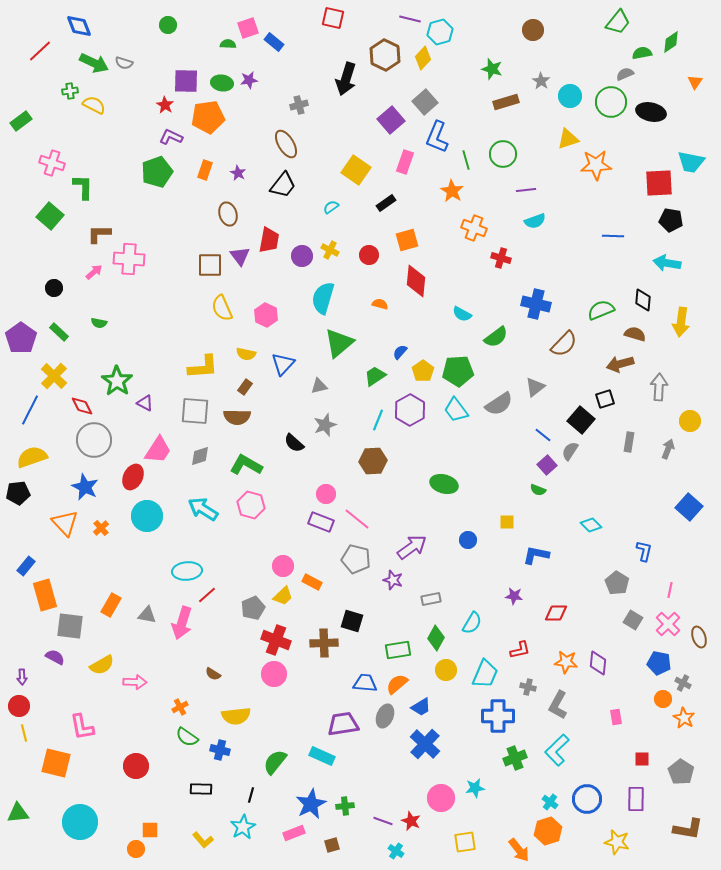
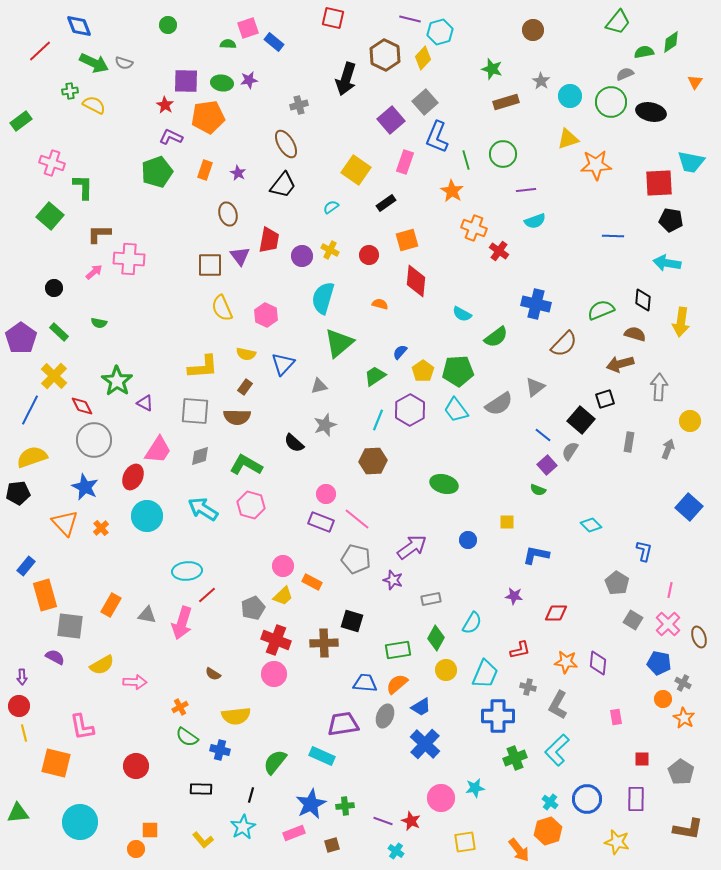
green semicircle at (642, 53): moved 2 px right, 1 px up
red cross at (501, 258): moved 2 px left, 7 px up; rotated 18 degrees clockwise
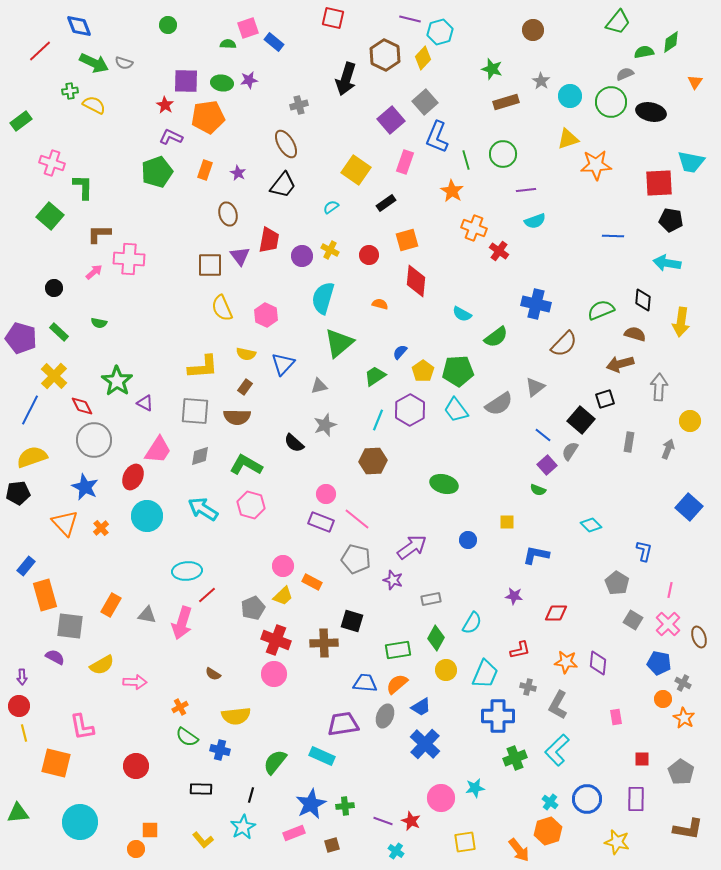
purple pentagon at (21, 338): rotated 20 degrees counterclockwise
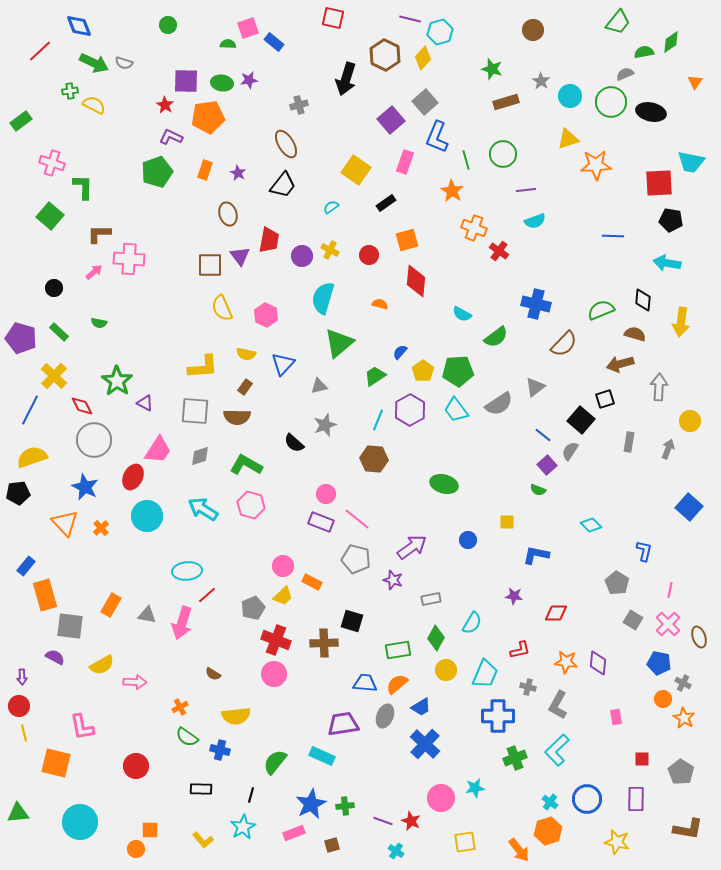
brown hexagon at (373, 461): moved 1 px right, 2 px up; rotated 8 degrees clockwise
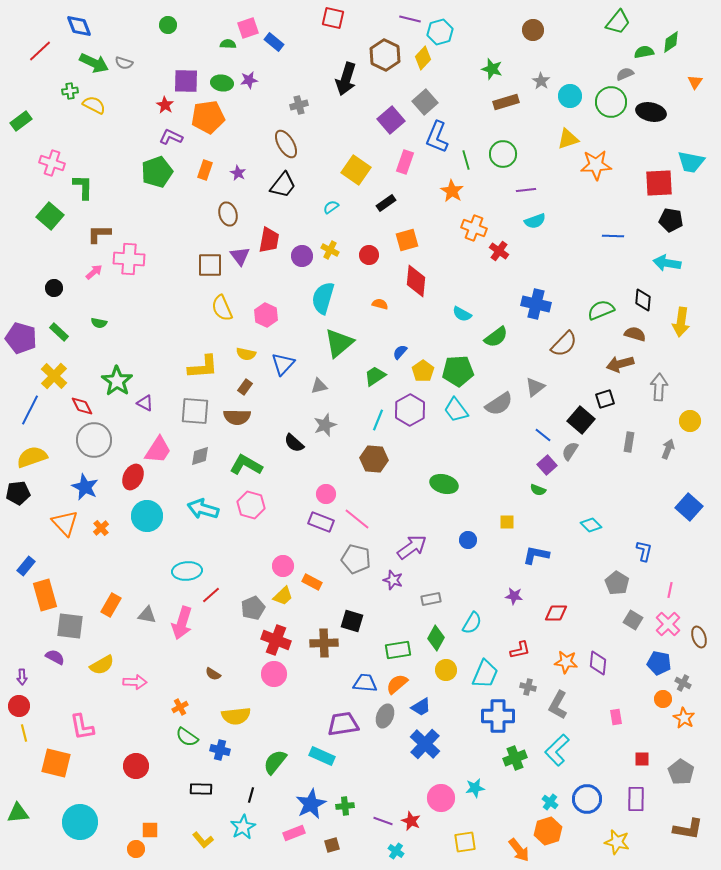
cyan arrow at (203, 509): rotated 16 degrees counterclockwise
red line at (207, 595): moved 4 px right
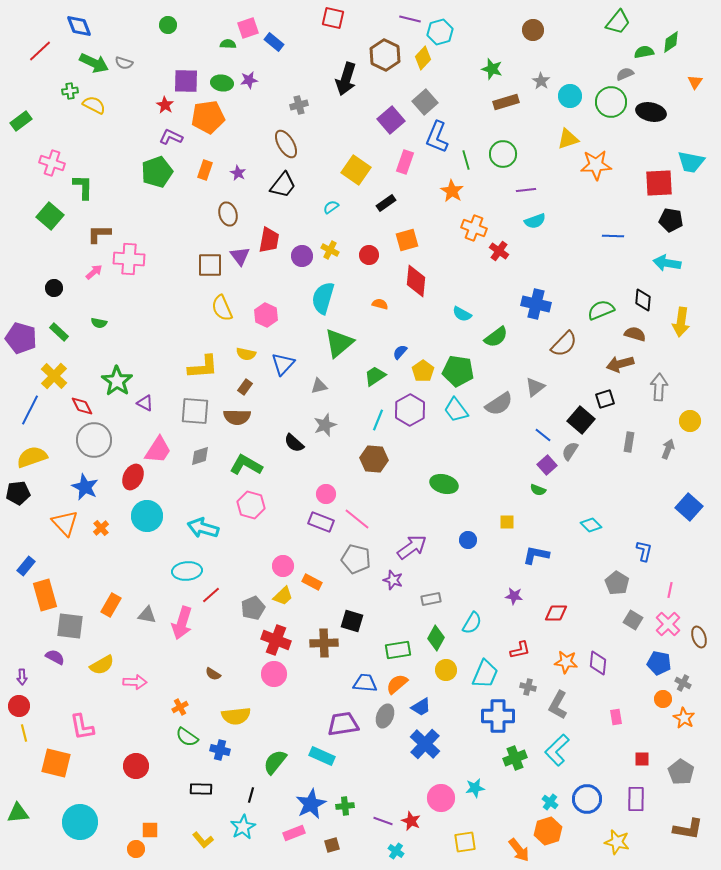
green pentagon at (458, 371): rotated 12 degrees clockwise
cyan arrow at (203, 509): moved 19 px down
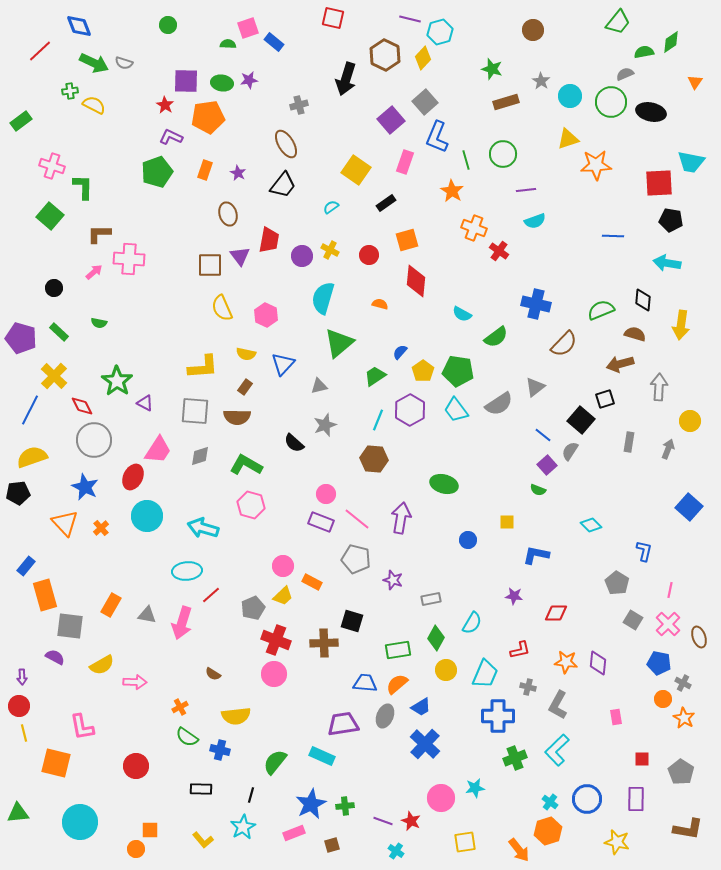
pink cross at (52, 163): moved 3 px down
yellow arrow at (681, 322): moved 3 px down
purple arrow at (412, 547): moved 11 px left, 29 px up; rotated 44 degrees counterclockwise
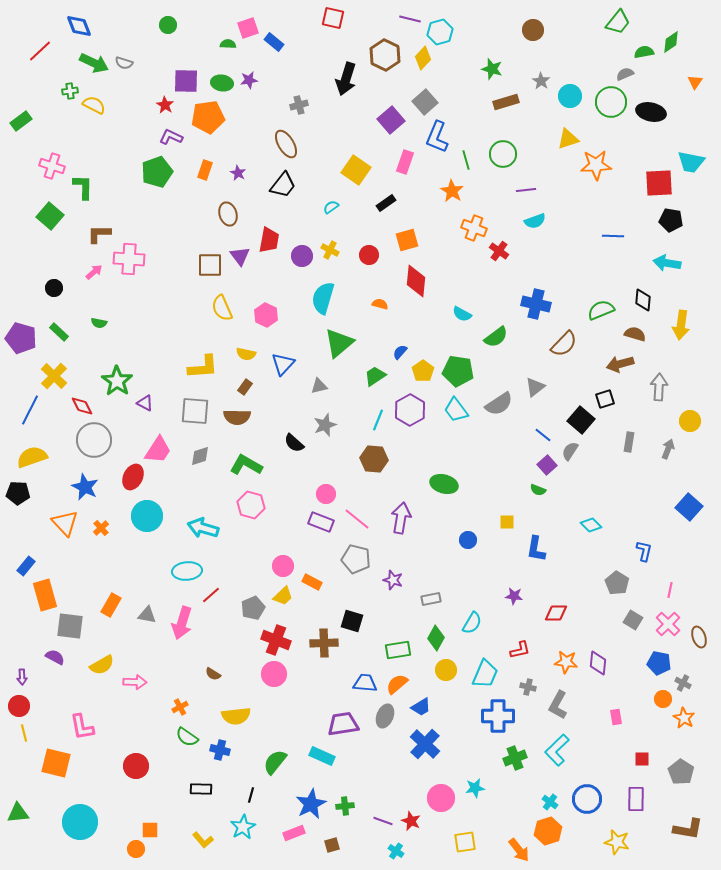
black pentagon at (18, 493): rotated 10 degrees clockwise
blue L-shape at (536, 555): moved 6 px up; rotated 92 degrees counterclockwise
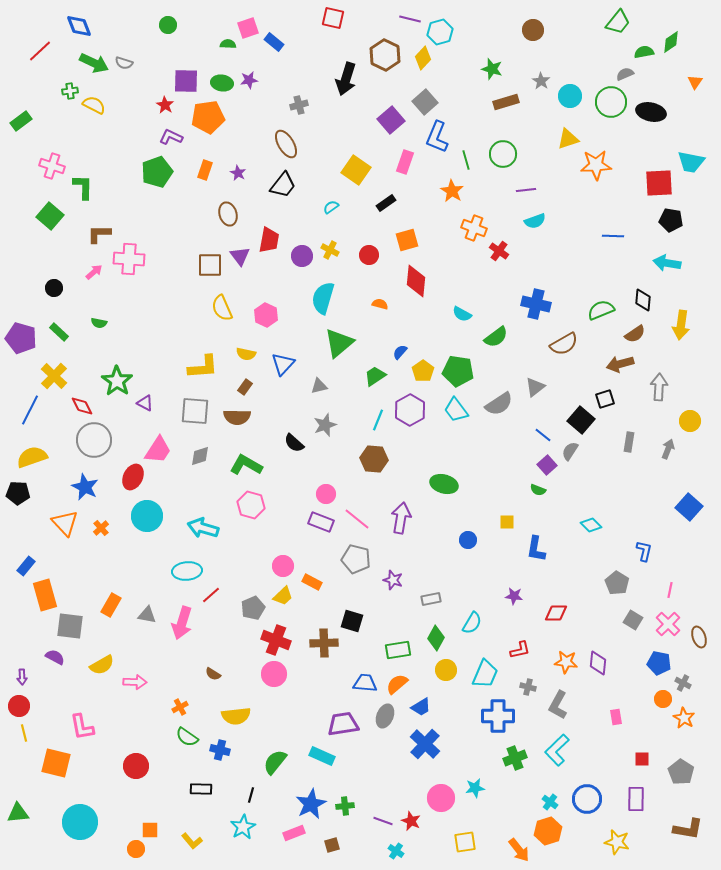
brown semicircle at (635, 334): rotated 130 degrees clockwise
brown semicircle at (564, 344): rotated 16 degrees clockwise
yellow L-shape at (203, 840): moved 11 px left, 1 px down
